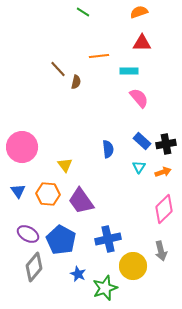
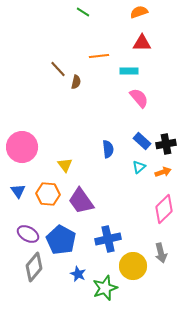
cyan triangle: rotated 16 degrees clockwise
gray arrow: moved 2 px down
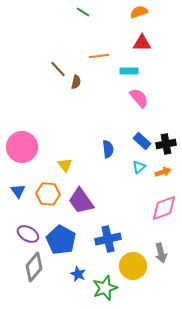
pink diamond: moved 1 px up; rotated 24 degrees clockwise
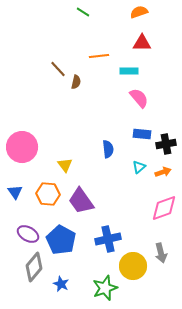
blue rectangle: moved 7 px up; rotated 36 degrees counterclockwise
blue triangle: moved 3 px left, 1 px down
blue star: moved 17 px left, 10 px down
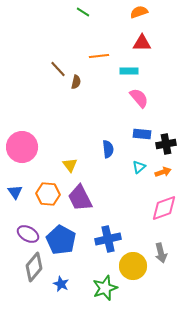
yellow triangle: moved 5 px right
purple trapezoid: moved 1 px left, 3 px up; rotated 8 degrees clockwise
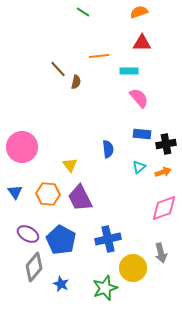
yellow circle: moved 2 px down
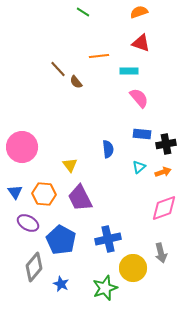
red triangle: moved 1 px left; rotated 18 degrees clockwise
brown semicircle: rotated 128 degrees clockwise
orange hexagon: moved 4 px left
purple ellipse: moved 11 px up
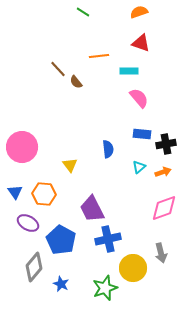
purple trapezoid: moved 12 px right, 11 px down
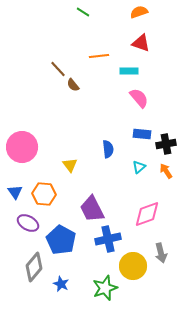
brown semicircle: moved 3 px left, 3 px down
orange arrow: moved 3 px right, 1 px up; rotated 105 degrees counterclockwise
pink diamond: moved 17 px left, 6 px down
yellow circle: moved 2 px up
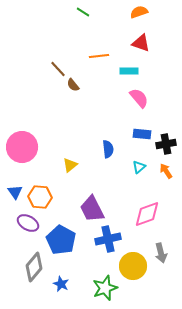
yellow triangle: rotated 28 degrees clockwise
orange hexagon: moved 4 px left, 3 px down
